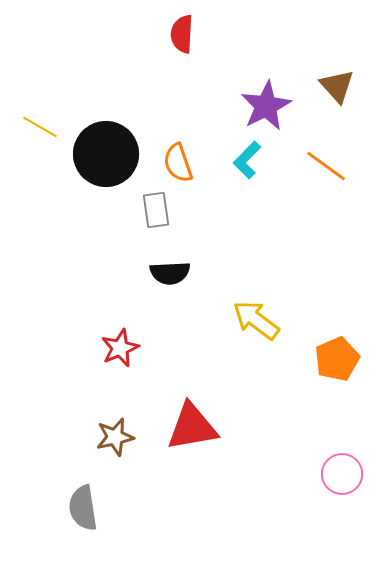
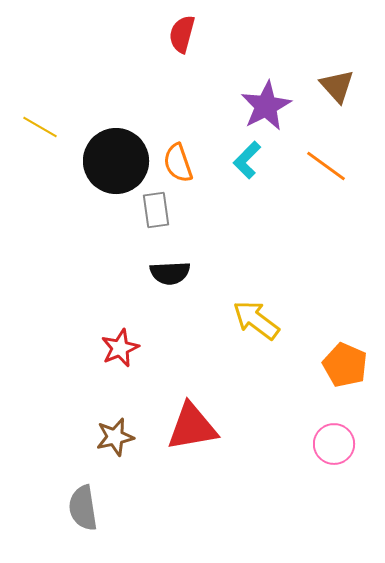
red semicircle: rotated 12 degrees clockwise
black circle: moved 10 px right, 7 px down
orange pentagon: moved 8 px right, 6 px down; rotated 24 degrees counterclockwise
pink circle: moved 8 px left, 30 px up
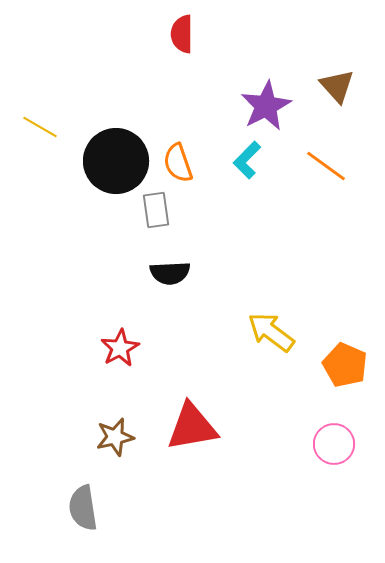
red semicircle: rotated 15 degrees counterclockwise
yellow arrow: moved 15 px right, 12 px down
red star: rotated 6 degrees counterclockwise
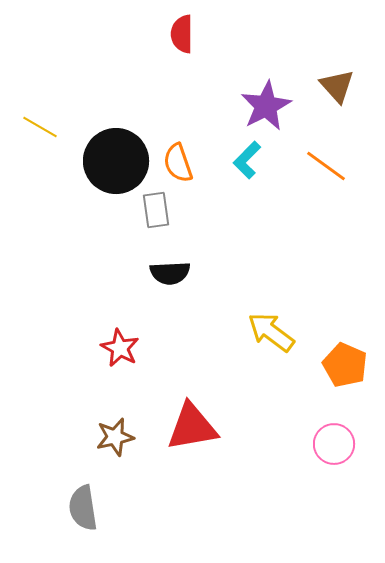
red star: rotated 15 degrees counterclockwise
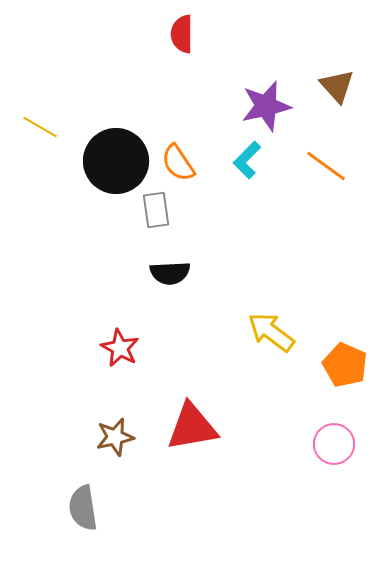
purple star: rotated 15 degrees clockwise
orange semicircle: rotated 15 degrees counterclockwise
